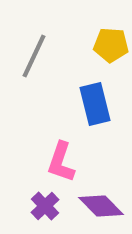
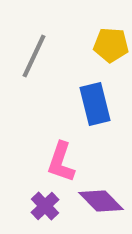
purple diamond: moved 5 px up
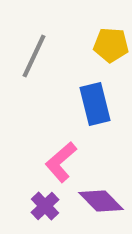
pink L-shape: rotated 30 degrees clockwise
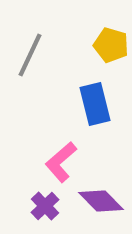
yellow pentagon: rotated 12 degrees clockwise
gray line: moved 4 px left, 1 px up
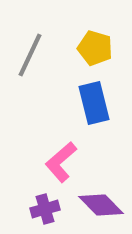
yellow pentagon: moved 16 px left, 3 px down
blue rectangle: moved 1 px left, 1 px up
purple diamond: moved 4 px down
purple cross: moved 3 px down; rotated 28 degrees clockwise
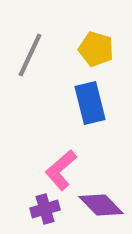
yellow pentagon: moved 1 px right, 1 px down
blue rectangle: moved 4 px left
pink L-shape: moved 8 px down
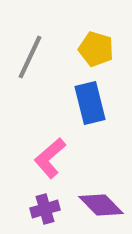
gray line: moved 2 px down
pink L-shape: moved 11 px left, 12 px up
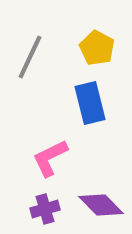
yellow pentagon: moved 1 px right, 1 px up; rotated 12 degrees clockwise
pink L-shape: rotated 15 degrees clockwise
